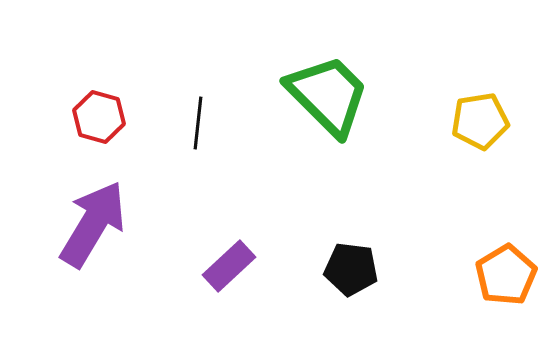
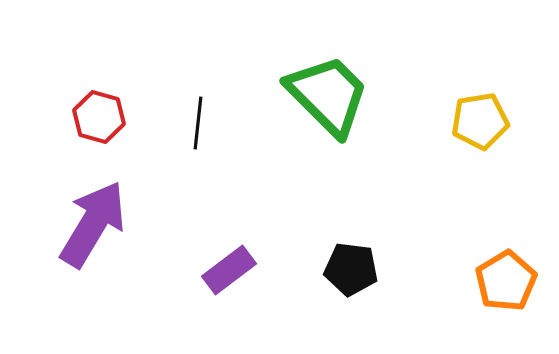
purple rectangle: moved 4 px down; rotated 6 degrees clockwise
orange pentagon: moved 6 px down
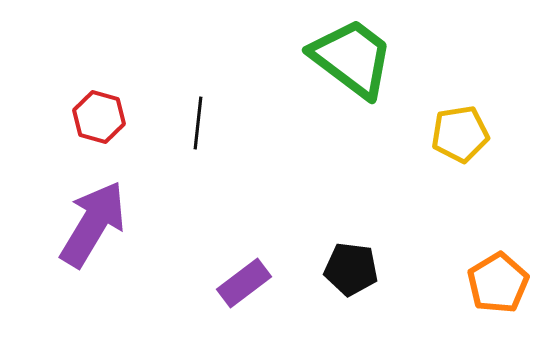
green trapezoid: moved 24 px right, 37 px up; rotated 8 degrees counterclockwise
yellow pentagon: moved 20 px left, 13 px down
purple rectangle: moved 15 px right, 13 px down
orange pentagon: moved 8 px left, 2 px down
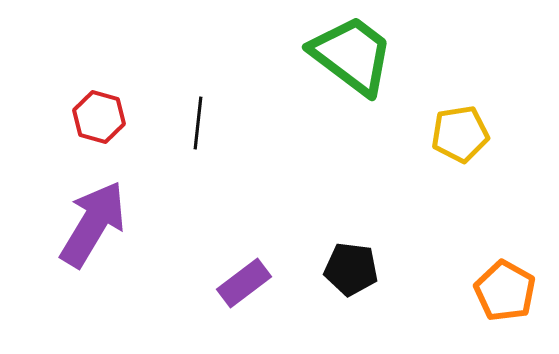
green trapezoid: moved 3 px up
orange pentagon: moved 7 px right, 8 px down; rotated 12 degrees counterclockwise
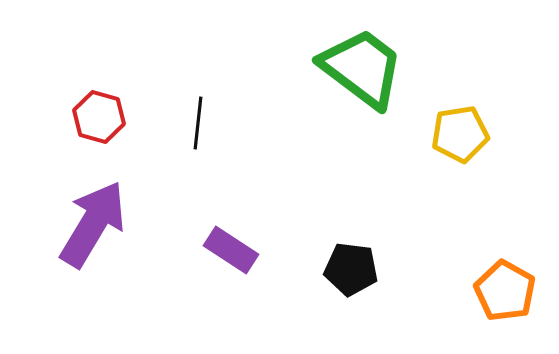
green trapezoid: moved 10 px right, 13 px down
purple rectangle: moved 13 px left, 33 px up; rotated 70 degrees clockwise
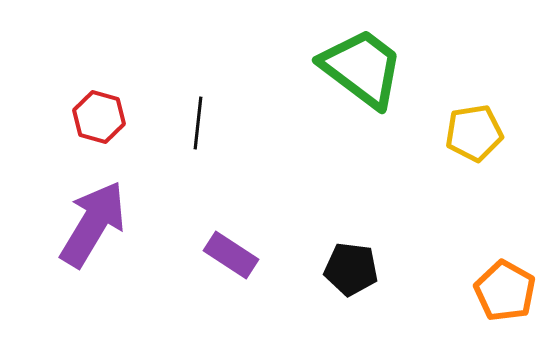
yellow pentagon: moved 14 px right, 1 px up
purple rectangle: moved 5 px down
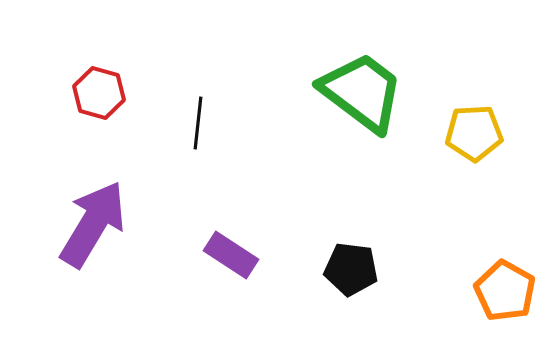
green trapezoid: moved 24 px down
red hexagon: moved 24 px up
yellow pentagon: rotated 6 degrees clockwise
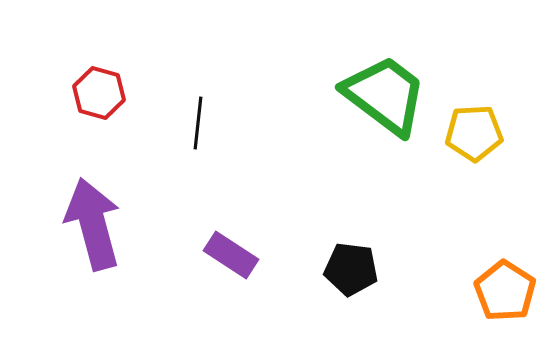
green trapezoid: moved 23 px right, 3 px down
purple arrow: rotated 46 degrees counterclockwise
orange pentagon: rotated 4 degrees clockwise
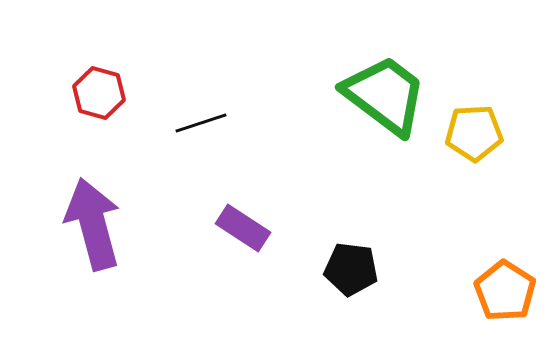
black line: moved 3 px right; rotated 66 degrees clockwise
purple rectangle: moved 12 px right, 27 px up
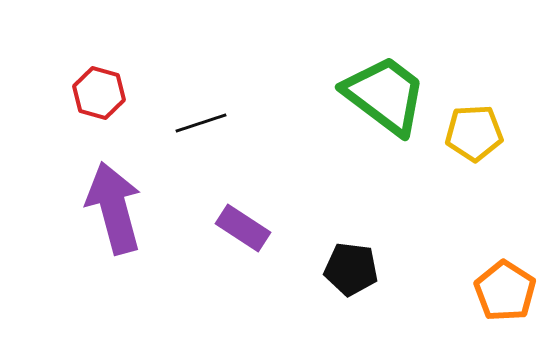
purple arrow: moved 21 px right, 16 px up
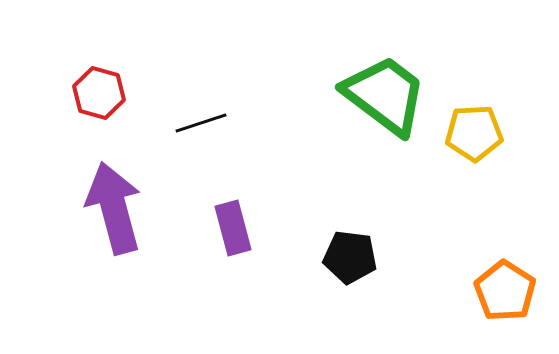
purple rectangle: moved 10 px left; rotated 42 degrees clockwise
black pentagon: moved 1 px left, 12 px up
